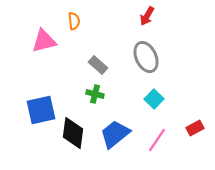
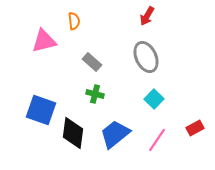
gray rectangle: moved 6 px left, 3 px up
blue square: rotated 32 degrees clockwise
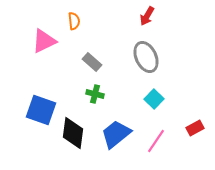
pink triangle: rotated 12 degrees counterclockwise
blue trapezoid: moved 1 px right
pink line: moved 1 px left, 1 px down
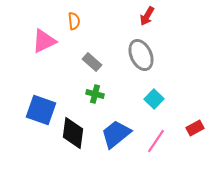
gray ellipse: moved 5 px left, 2 px up
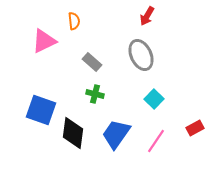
blue trapezoid: rotated 16 degrees counterclockwise
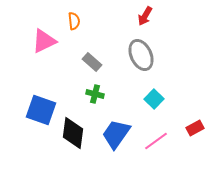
red arrow: moved 2 px left
pink line: rotated 20 degrees clockwise
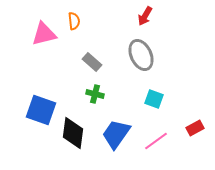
pink triangle: moved 7 px up; rotated 12 degrees clockwise
cyan square: rotated 24 degrees counterclockwise
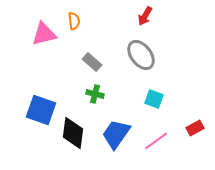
gray ellipse: rotated 12 degrees counterclockwise
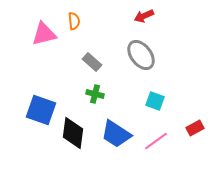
red arrow: moved 1 px left; rotated 36 degrees clockwise
cyan square: moved 1 px right, 2 px down
blue trapezoid: rotated 92 degrees counterclockwise
